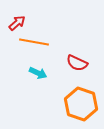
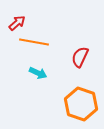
red semicircle: moved 3 px right, 6 px up; rotated 90 degrees clockwise
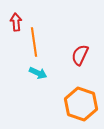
red arrow: moved 1 px left, 1 px up; rotated 54 degrees counterclockwise
orange line: rotated 72 degrees clockwise
red semicircle: moved 2 px up
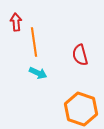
red semicircle: rotated 40 degrees counterclockwise
orange hexagon: moved 5 px down
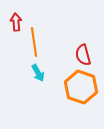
red semicircle: moved 3 px right
cyan arrow: rotated 36 degrees clockwise
orange hexagon: moved 22 px up
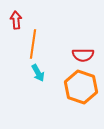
red arrow: moved 2 px up
orange line: moved 1 px left, 2 px down; rotated 16 degrees clockwise
red semicircle: rotated 75 degrees counterclockwise
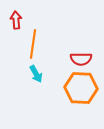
red semicircle: moved 2 px left, 4 px down
cyan arrow: moved 2 px left, 1 px down
orange hexagon: moved 1 px down; rotated 16 degrees counterclockwise
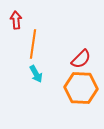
red semicircle: rotated 45 degrees counterclockwise
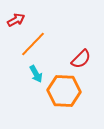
red arrow: rotated 66 degrees clockwise
orange line: rotated 36 degrees clockwise
orange hexagon: moved 17 px left, 3 px down
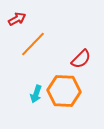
red arrow: moved 1 px right, 1 px up
cyan arrow: moved 20 px down; rotated 48 degrees clockwise
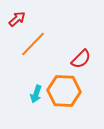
red arrow: rotated 12 degrees counterclockwise
